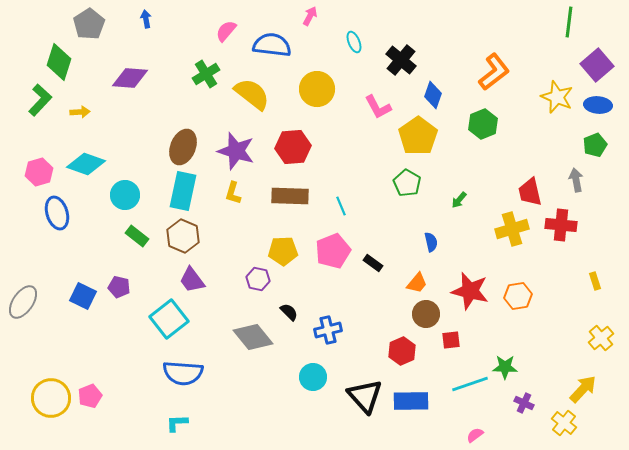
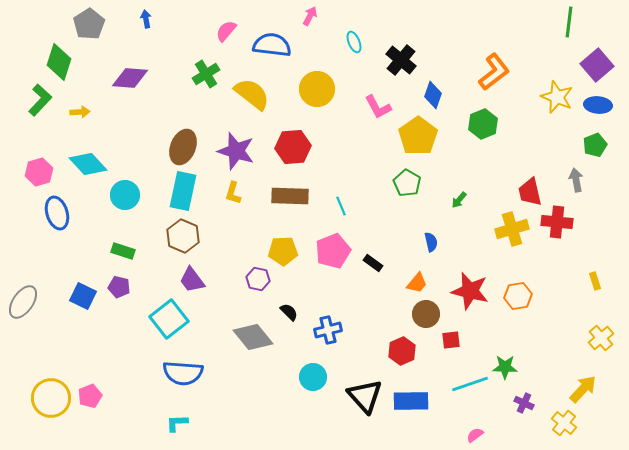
cyan diamond at (86, 164): moved 2 px right; rotated 27 degrees clockwise
red cross at (561, 225): moved 4 px left, 3 px up
green rectangle at (137, 236): moved 14 px left, 15 px down; rotated 20 degrees counterclockwise
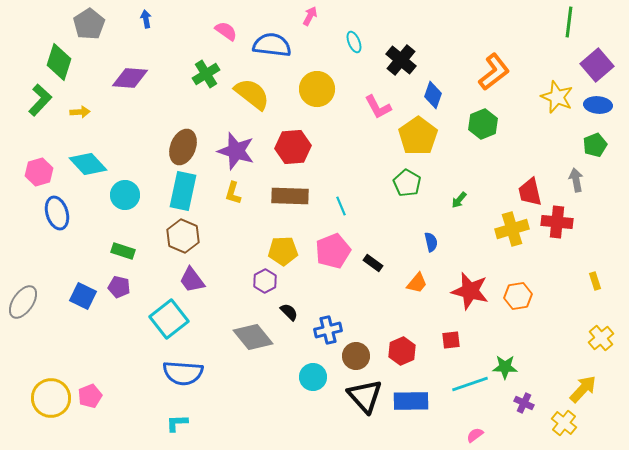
pink semicircle at (226, 31): rotated 85 degrees clockwise
purple hexagon at (258, 279): moved 7 px right, 2 px down; rotated 20 degrees clockwise
brown circle at (426, 314): moved 70 px left, 42 px down
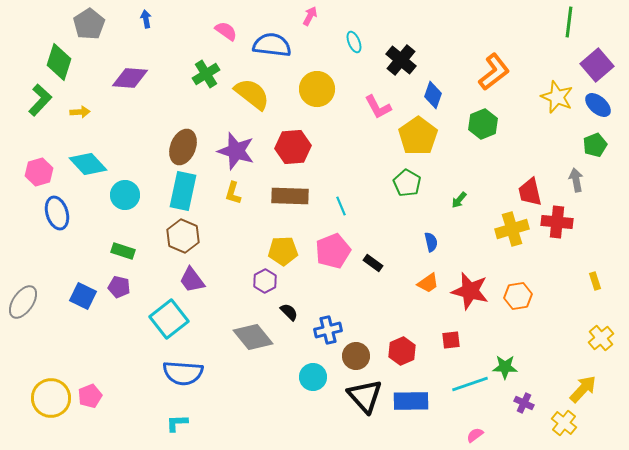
blue ellipse at (598, 105): rotated 36 degrees clockwise
orange trapezoid at (417, 283): moved 11 px right; rotated 15 degrees clockwise
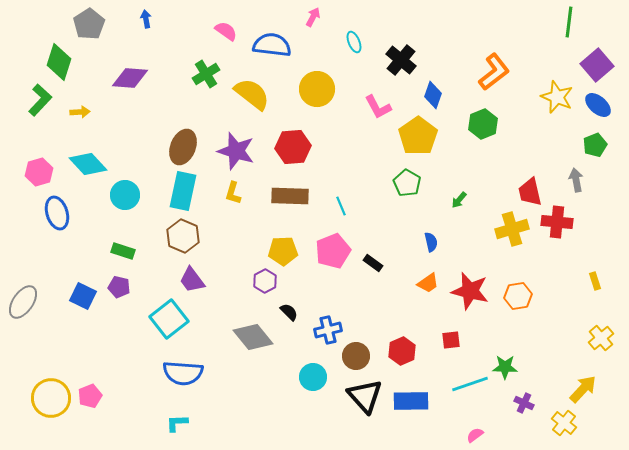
pink arrow at (310, 16): moved 3 px right, 1 px down
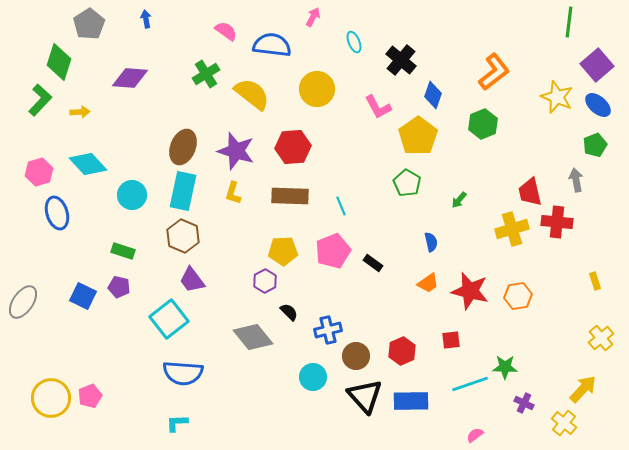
cyan circle at (125, 195): moved 7 px right
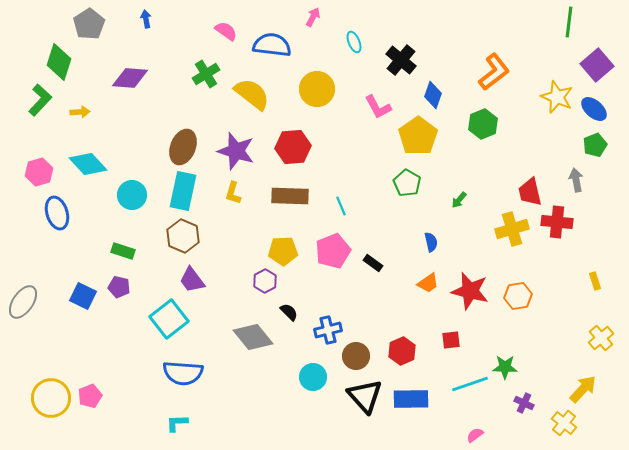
blue ellipse at (598, 105): moved 4 px left, 4 px down
blue rectangle at (411, 401): moved 2 px up
